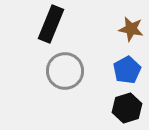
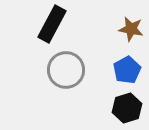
black rectangle: moved 1 px right; rotated 6 degrees clockwise
gray circle: moved 1 px right, 1 px up
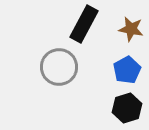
black rectangle: moved 32 px right
gray circle: moved 7 px left, 3 px up
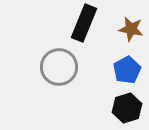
black rectangle: moved 1 px up; rotated 6 degrees counterclockwise
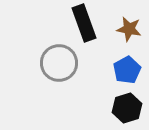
black rectangle: rotated 42 degrees counterclockwise
brown star: moved 2 px left
gray circle: moved 4 px up
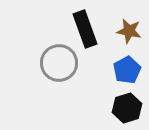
black rectangle: moved 1 px right, 6 px down
brown star: moved 2 px down
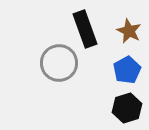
brown star: rotated 15 degrees clockwise
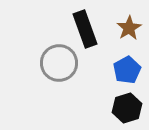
brown star: moved 3 px up; rotated 15 degrees clockwise
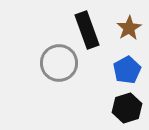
black rectangle: moved 2 px right, 1 px down
